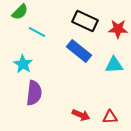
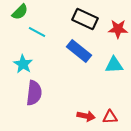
black rectangle: moved 2 px up
red arrow: moved 5 px right, 1 px down; rotated 12 degrees counterclockwise
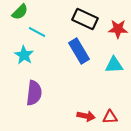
blue rectangle: rotated 20 degrees clockwise
cyan star: moved 1 px right, 9 px up
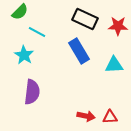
red star: moved 3 px up
purple semicircle: moved 2 px left, 1 px up
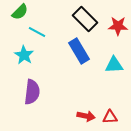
black rectangle: rotated 20 degrees clockwise
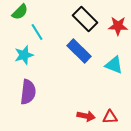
cyan line: rotated 30 degrees clockwise
blue rectangle: rotated 15 degrees counterclockwise
cyan star: rotated 24 degrees clockwise
cyan triangle: rotated 24 degrees clockwise
purple semicircle: moved 4 px left
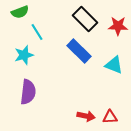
green semicircle: rotated 24 degrees clockwise
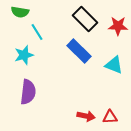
green semicircle: rotated 30 degrees clockwise
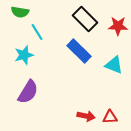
purple semicircle: rotated 25 degrees clockwise
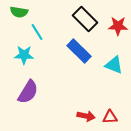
green semicircle: moved 1 px left
cyan star: rotated 18 degrees clockwise
